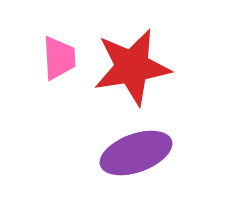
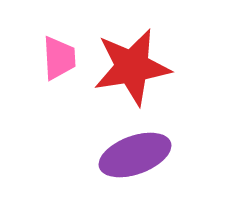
purple ellipse: moved 1 px left, 2 px down
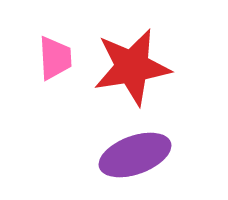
pink trapezoid: moved 4 px left
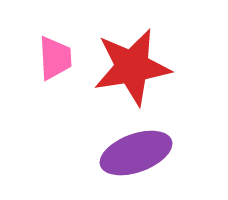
purple ellipse: moved 1 px right, 2 px up
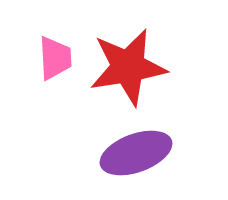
red star: moved 4 px left
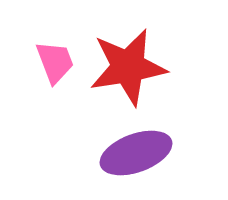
pink trapezoid: moved 4 px down; rotated 18 degrees counterclockwise
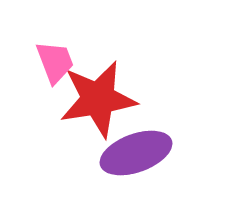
red star: moved 30 px left, 32 px down
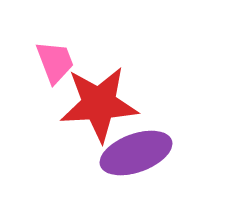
red star: moved 1 px right, 5 px down; rotated 6 degrees clockwise
